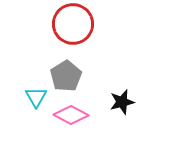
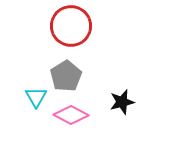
red circle: moved 2 px left, 2 px down
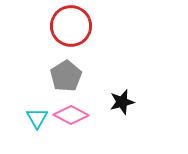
cyan triangle: moved 1 px right, 21 px down
